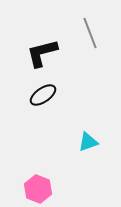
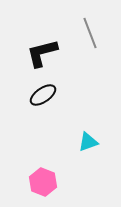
pink hexagon: moved 5 px right, 7 px up
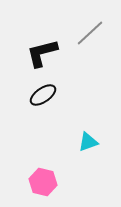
gray line: rotated 68 degrees clockwise
pink hexagon: rotated 8 degrees counterclockwise
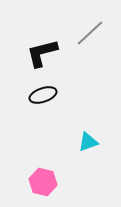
black ellipse: rotated 16 degrees clockwise
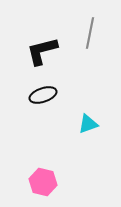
gray line: rotated 36 degrees counterclockwise
black L-shape: moved 2 px up
cyan triangle: moved 18 px up
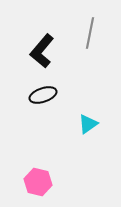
black L-shape: rotated 36 degrees counterclockwise
cyan triangle: rotated 15 degrees counterclockwise
pink hexagon: moved 5 px left
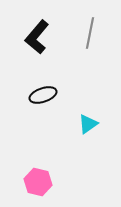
black L-shape: moved 5 px left, 14 px up
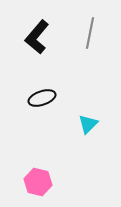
black ellipse: moved 1 px left, 3 px down
cyan triangle: rotated 10 degrees counterclockwise
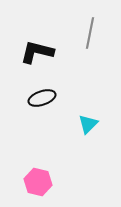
black L-shape: moved 15 px down; rotated 64 degrees clockwise
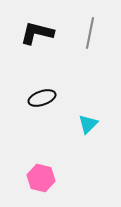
black L-shape: moved 19 px up
pink hexagon: moved 3 px right, 4 px up
